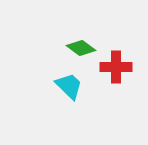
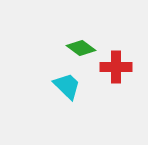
cyan trapezoid: moved 2 px left
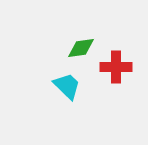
green diamond: rotated 44 degrees counterclockwise
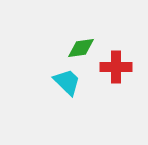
cyan trapezoid: moved 4 px up
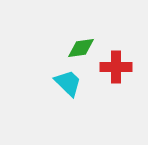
cyan trapezoid: moved 1 px right, 1 px down
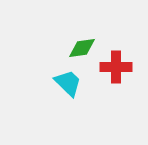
green diamond: moved 1 px right
